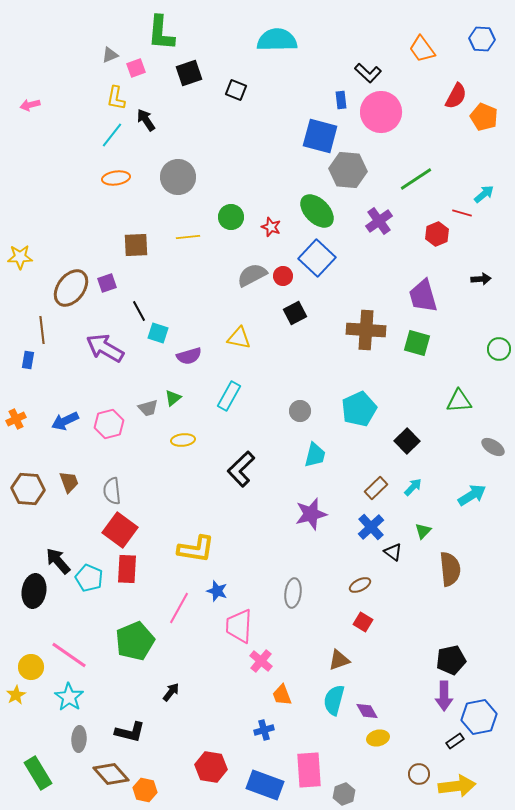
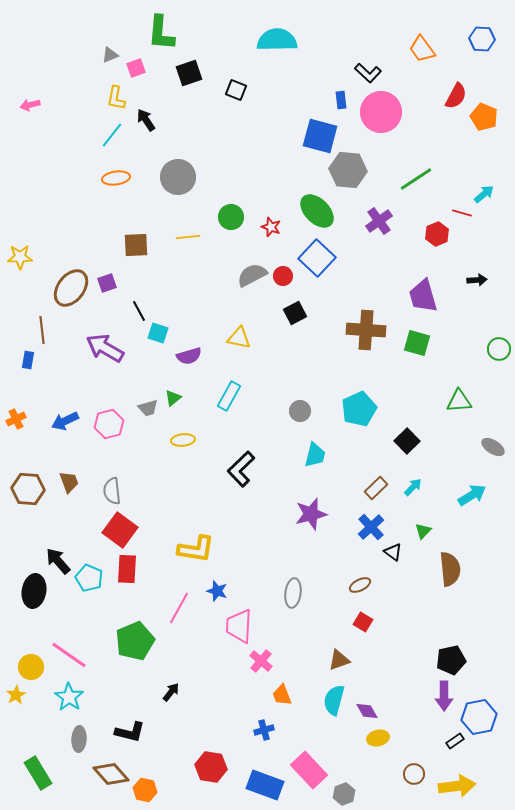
black arrow at (481, 279): moved 4 px left, 1 px down
pink rectangle at (309, 770): rotated 39 degrees counterclockwise
brown circle at (419, 774): moved 5 px left
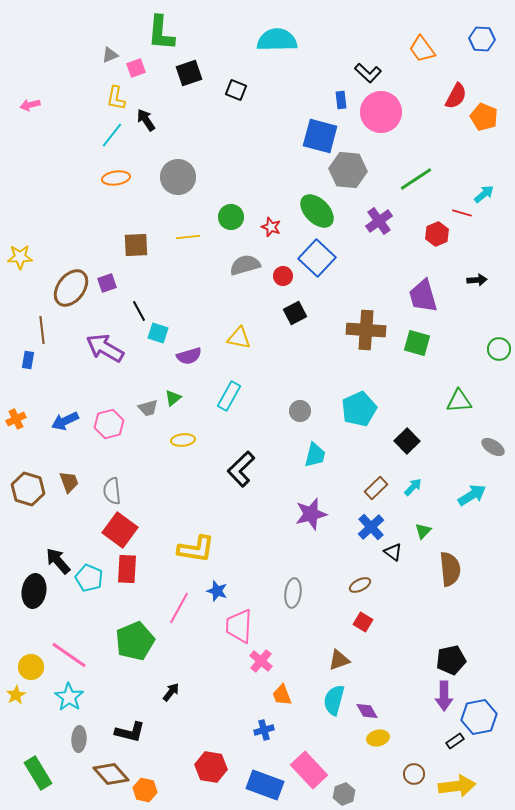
gray semicircle at (252, 275): moved 7 px left, 10 px up; rotated 12 degrees clockwise
brown hexagon at (28, 489): rotated 12 degrees clockwise
